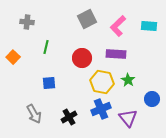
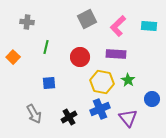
red circle: moved 2 px left, 1 px up
blue cross: moved 1 px left
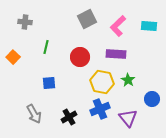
gray cross: moved 2 px left
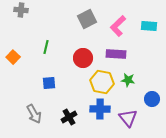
gray cross: moved 4 px left, 12 px up
red circle: moved 3 px right, 1 px down
green star: rotated 24 degrees counterclockwise
blue cross: rotated 24 degrees clockwise
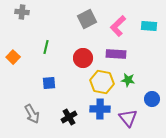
gray cross: moved 1 px right, 2 px down
gray arrow: moved 2 px left
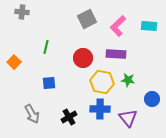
orange square: moved 1 px right, 5 px down
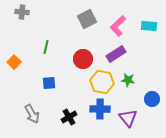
purple rectangle: rotated 36 degrees counterclockwise
red circle: moved 1 px down
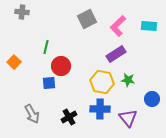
red circle: moved 22 px left, 7 px down
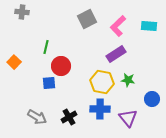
gray arrow: moved 5 px right, 3 px down; rotated 30 degrees counterclockwise
